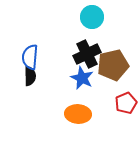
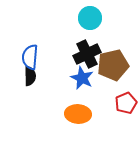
cyan circle: moved 2 px left, 1 px down
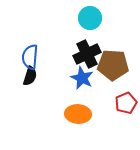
brown pentagon: rotated 16 degrees clockwise
black semicircle: rotated 18 degrees clockwise
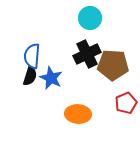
blue semicircle: moved 2 px right, 1 px up
blue star: moved 31 px left
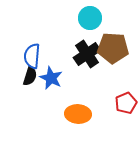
black cross: rotated 8 degrees counterclockwise
brown pentagon: moved 17 px up
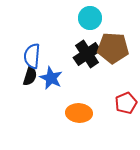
orange ellipse: moved 1 px right, 1 px up
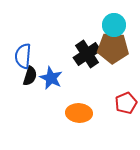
cyan circle: moved 24 px right, 7 px down
blue semicircle: moved 9 px left
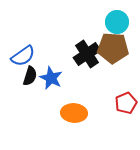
cyan circle: moved 3 px right, 3 px up
blue semicircle: rotated 130 degrees counterclockwise
orange ellipse: moved 5 px left
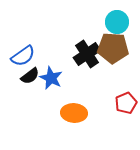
black semicircle: rotated 36 degrees clockwise
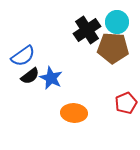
black cross: moved 24 px up
